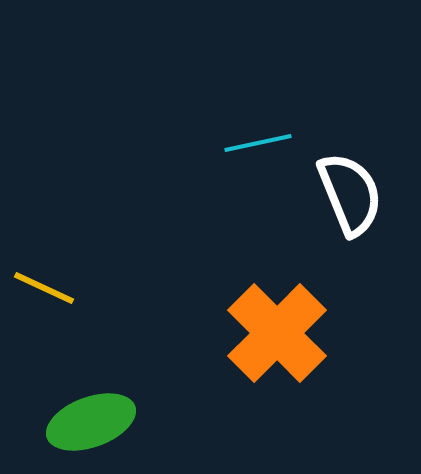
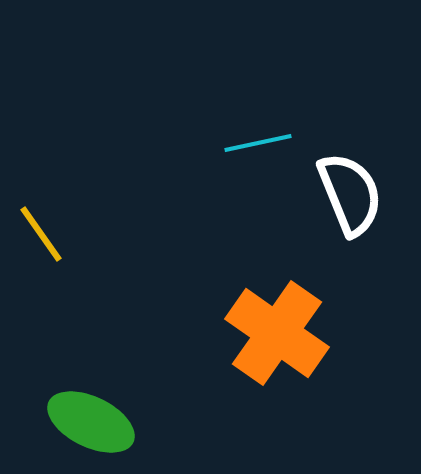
yellow line: moved 3 px left, 54 px up; rotated 30 degrees clockwise
orange cross: rotated 10 degrees counterclockwise
green ellipse: rotated 46 degrees clockwise
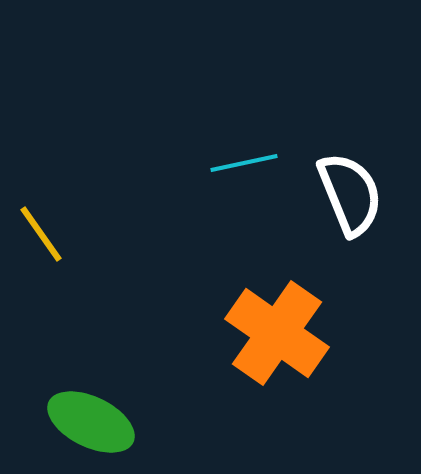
cyan line: moved 14 px left, 20 px down
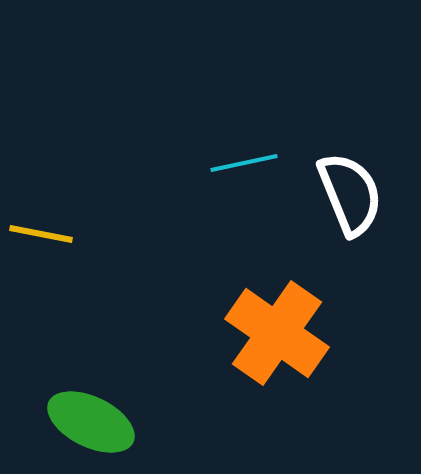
yellow line: rotated 44 degrees counterclockwise
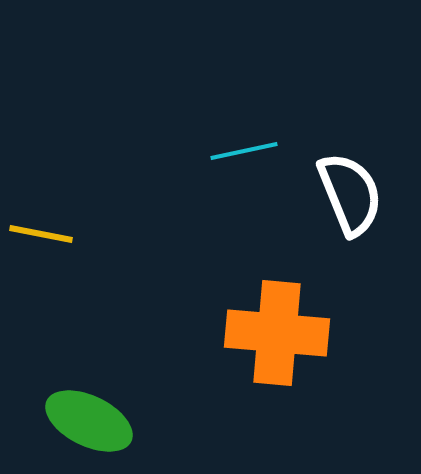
cyan line: moved 12 px up
orange cross: rotated 30 degrees counterclockwise
green ellipse: moved 2 px left, 1 px up
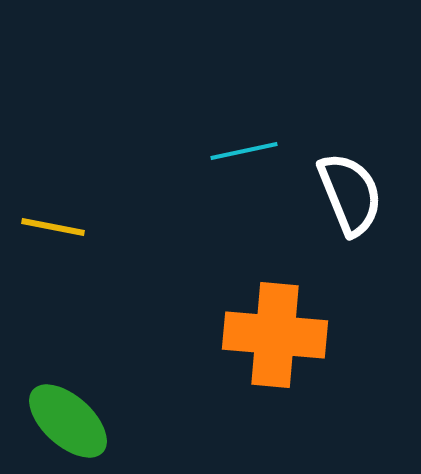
yellow line: moved 12 px right, 7 px up
orange cross: moved 2 px left, 2 px down
green ellipse: moved 21 px left; rotated 16 degrees clockwise
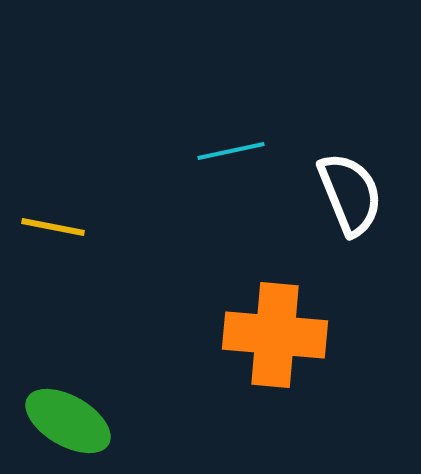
cyan line: moved 13 px left
green ellipse: rotated 12 degrees counterclockwise
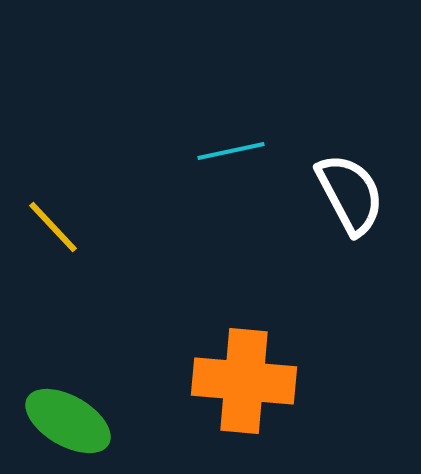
white semicircle: rotated 6 degrees counterclockwise
yellow line: rotated 36 degrees clockwise
orange cross: moved 31 px left, 46 px down
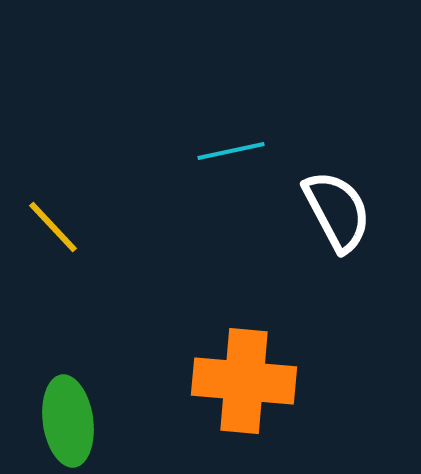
white semicircle: moved 13 px left, 17 px down
green ellipse: rotated 52 degrees clockwise
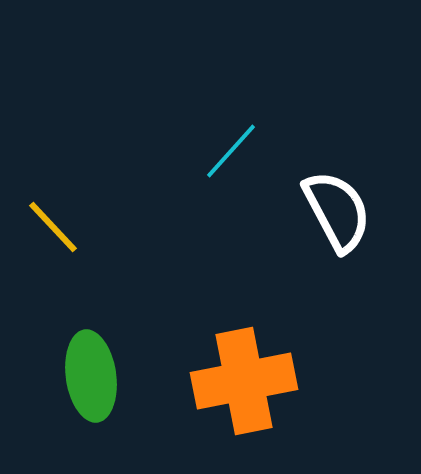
cyan line: rotated 36 degrees counterclockwise
orange cross: rotated 16 degrees counterclockwise
green ellipse: moved 23 px right, 45 px up
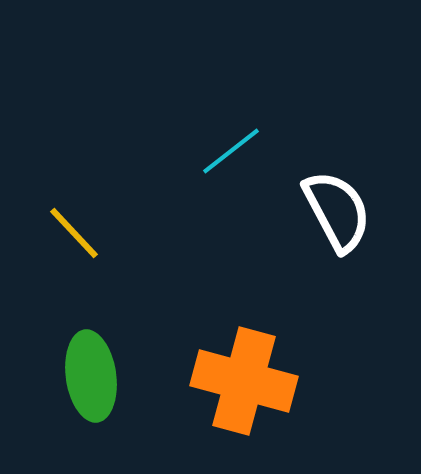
cyan line: rotated 10 degrees clockwise
yellow line: moved 21 px right, 6 px down
orange cross: rotated 26 degrees clockwise
